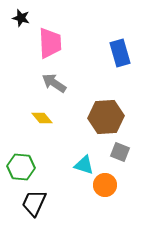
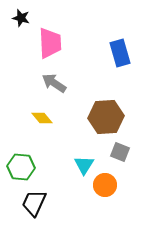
cyan triangle: rotated 45 degrees clockwise
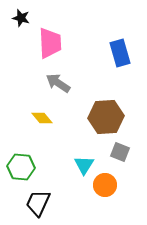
gray arrow: moved 4 px right
black trapezoid: moved 4 px right
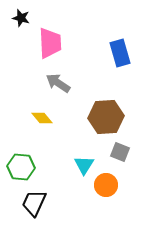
orange circle: moved 1 px right
black trapezoid: moved 4 px left
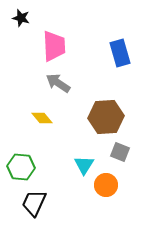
pink trapezoid: moved 4 px right, 3 px down
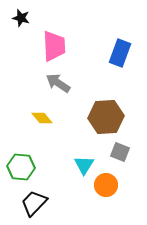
blue rectangle: rotated 36 degrees clockwise
black trapezoid: rotated 20 degrees clockwise
